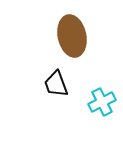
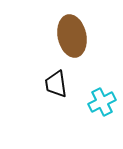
black trapezoid: rotated 12 degrees clockwise
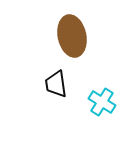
cyan cross: rotated 32 degrees counterclockwise
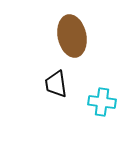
cyan cross: rotated 24 degrees counterclockwise
